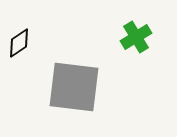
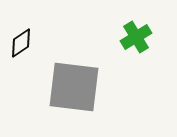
black diamond: moved 2 px right
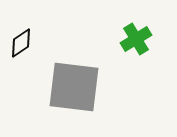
green cross: moved 2 px down
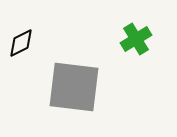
black diamond: rotated 8 degrees clockwise
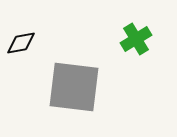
black diamond: rotated 16 degrees clockwise
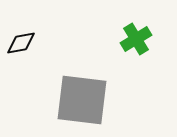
gray square: moved 8 px right, 13 px down
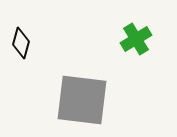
black diamond: rotated 64 degrees counterclockwise
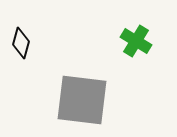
green cross: moved 2 px down; rotated 28 degrees counterclockwise
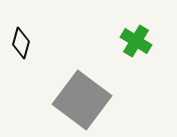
gray square: rotated 30 degrees clockwise
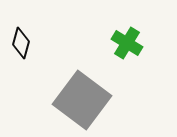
green cross: moved 9 px left, 2 px down
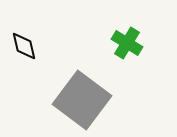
black diamond: moved 3 px right, 3 px down; rotated 28 degrees counterclockwise
